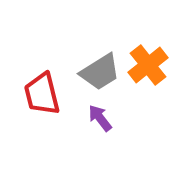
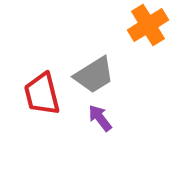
orange cross: moved 40 px up; rotated 6 degrees clockwise
gray trapezoid: moved 6 px left, 3 px down
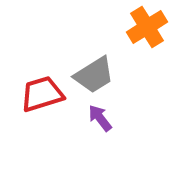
orange cross: moved 1 px left, 2 px down
red trapezoid: rotated 87 degrees clockwise
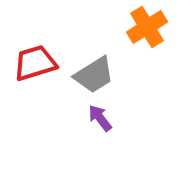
red trapezoid: moved 7 px left, 31 px up
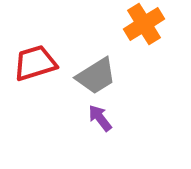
orange cross: moved 3 px left, 3 px up
gray trapezoid: moved 2 px right, 1 px down
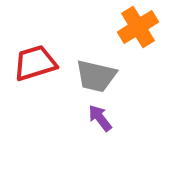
orange cross: moved 6 px left, 3 px down
gray trapezoid: rotated 45 degrees clockwise
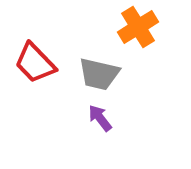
red trapezoid: rotated 117 degrees counterclockwise
gray trapezoid: moved 3 px right, 2 px up
